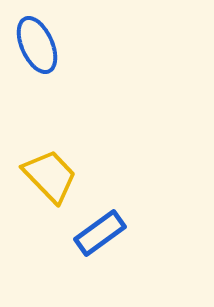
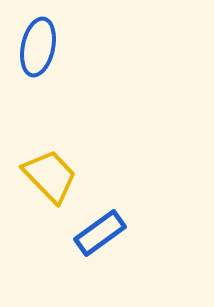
blue ellipse: moved 1 px right, 2 px down; rotated 36 degrees clockwise
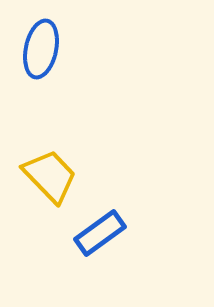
blue ellipse: moved 3 px right, 2 px down
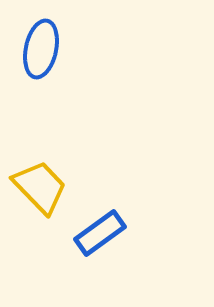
yellow trapezoid: moved 10 px left, 11 px down
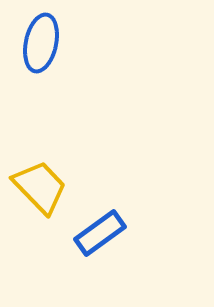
blue ellipse: moved 6 px up
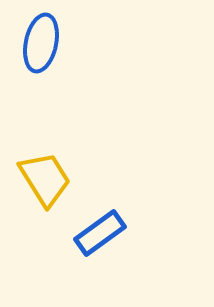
yellow trapezoid: moved 5 px right, 8 px up; rotated 12 degrees clockwise
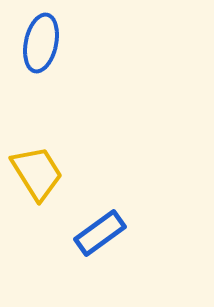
yellow trapezoid: moved 8 px left, 6 px up
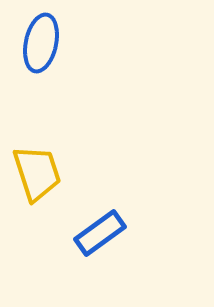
yellow trapezoid: rotated 14 degrees clockwise
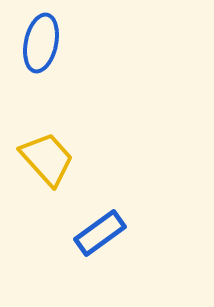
yellow trapezoid: moved 10 px right, 14 px up; rotated 24 degrees counterclockwise
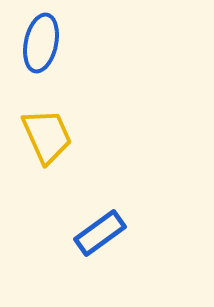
yellow trapezoid: moved 23 px up; rotated 18 degrees clockwise
